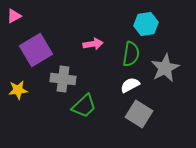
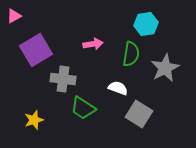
white semicircle: moved 12 px left, 3 px down; rotated 48 degrees clockwise
yellow star: moved 16 px right, 30 px down; rotated 12 degrees counterclockwise
green trapezoid: moved 1 px left, 2 px down; rotated 76 degrees clockwise
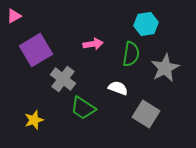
gray cross: rotated 30 degrees clockwise
gray square: moved 7 px right
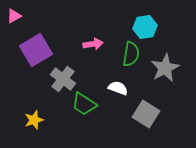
cyan hexagon: moved 1 px left, 3 px down
green trapezoid: moved 1 px right, 4 px up
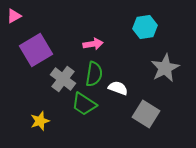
green semicircle: moved 37 px left, 20 px down
yellow star: moved 6 px right, 1 px down
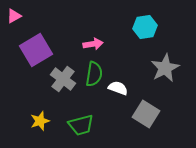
green trapezoid: moved 3 px left, 21 px down; rotated 48 degrees counterclockwise
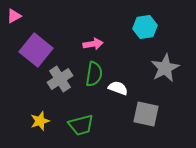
purple square: rotated 20 degrees counterclockwise
gray cross: moved 3 px left; rotated 20 degrees clockwise
gray square: rotated 20 degrees counterclockwise
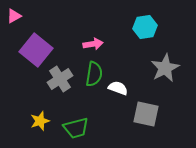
green trapezoid: moved 5 px left, 3 px down
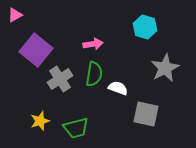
pink triangle: moved 1 px right, 1 px up
cyan hexagon: rotated 25 degrees clockwise
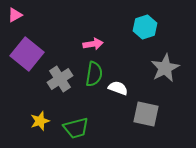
cyan hexagon: rotated 25 degrees clockwise
purple square: moved 9 px left, 4 px down
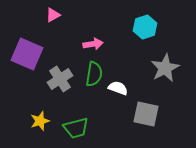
pink triangle: moved 38 px right
purple square: rotated 16 degrees counterclockwise
